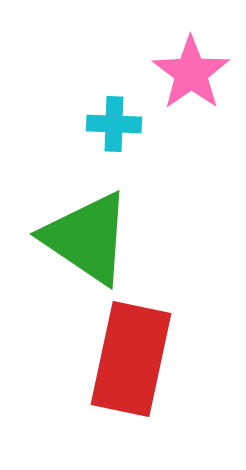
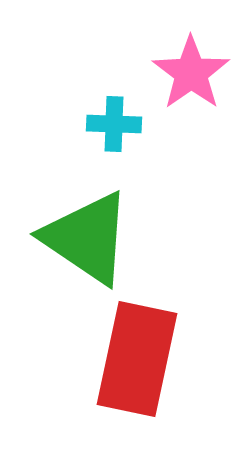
red rectangle: moved 6 px right
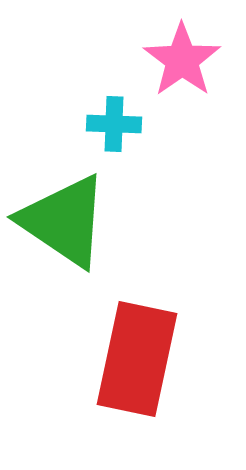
pink star: moved 9 px left, 13 px up
green triangle: moved 23 px left, 17 px up
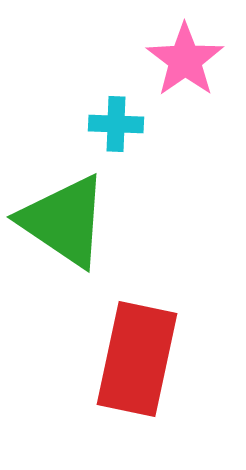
pink star: moved 3 px right
cyan cross: moved 2 px right
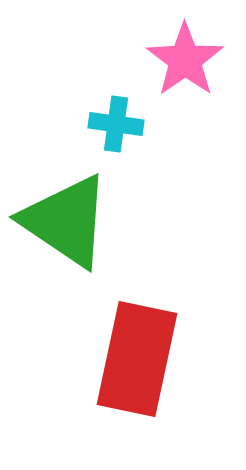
cyan cross: rotated 6 degrees clockwise
green triangle: moved 2 px right
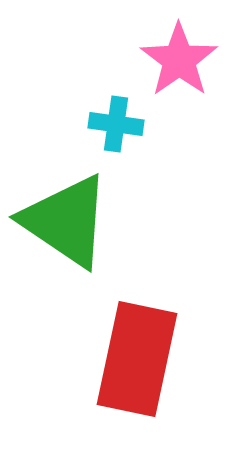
pink star: moved 6 px left
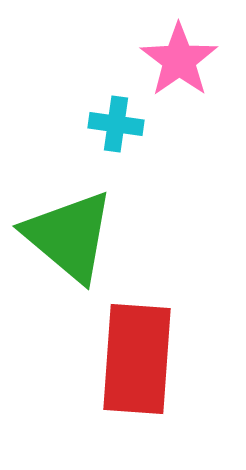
green triangle: moved 3 px right, 15 px down; rotated 6 degrees clockwise
red rectangle: rotated 8 degrees counterclockwise
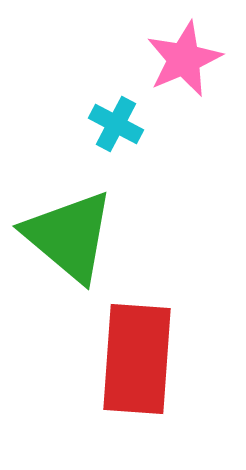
pink star: moved 5 px right, 1 px up; rotated 12 degrees clockwise
cyan cross: rotated 20 degrees clockwise
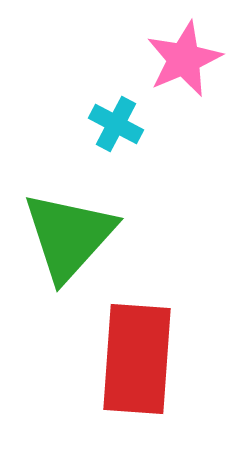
green triangle: rotated 32 degrees clockwise
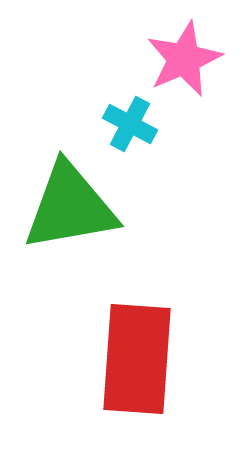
cyan cross: moved 14 px right
green triangle: moved 1 px right, 29 px up; rotated 38 degrees clockwise
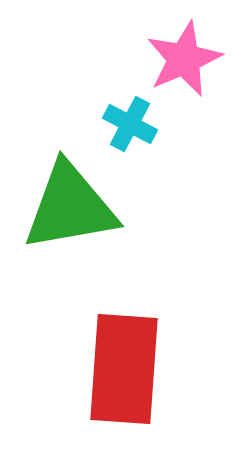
red rectangle: moved 13 px left, 10 px down
